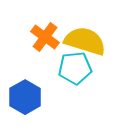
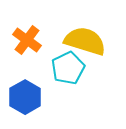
orange cross: moved 18 px left, 3 px down
cyan pentagon: moved 7 px left; rotated 20 degrees counterclockwise
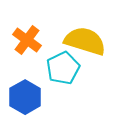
cyan pentagon: moved 5 px left
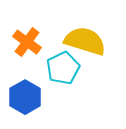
orange cross: moved 2 px down
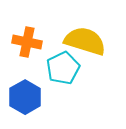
orange cross: rotated 24 degrees counterclockwise
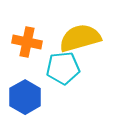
yellow semicircle: moved 5 px left, 3 px up; rotated 33 degrees counterclockwise
cyan pentagon: rotated 20 degrees clockwise
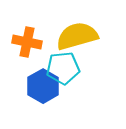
yellow semicircle: moved 3 px left, 2 px up
blue hexagon: moved 18 px right, 11 px up
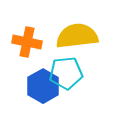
yellow semicircle: rotated 9 degrees clockwise
cyan pentagon: moved 3 px right, 5 px down
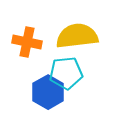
blue hexagon: moved 5 px right, 6 px down
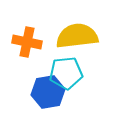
blue hexagon: rotated 20 degrees clockwise
